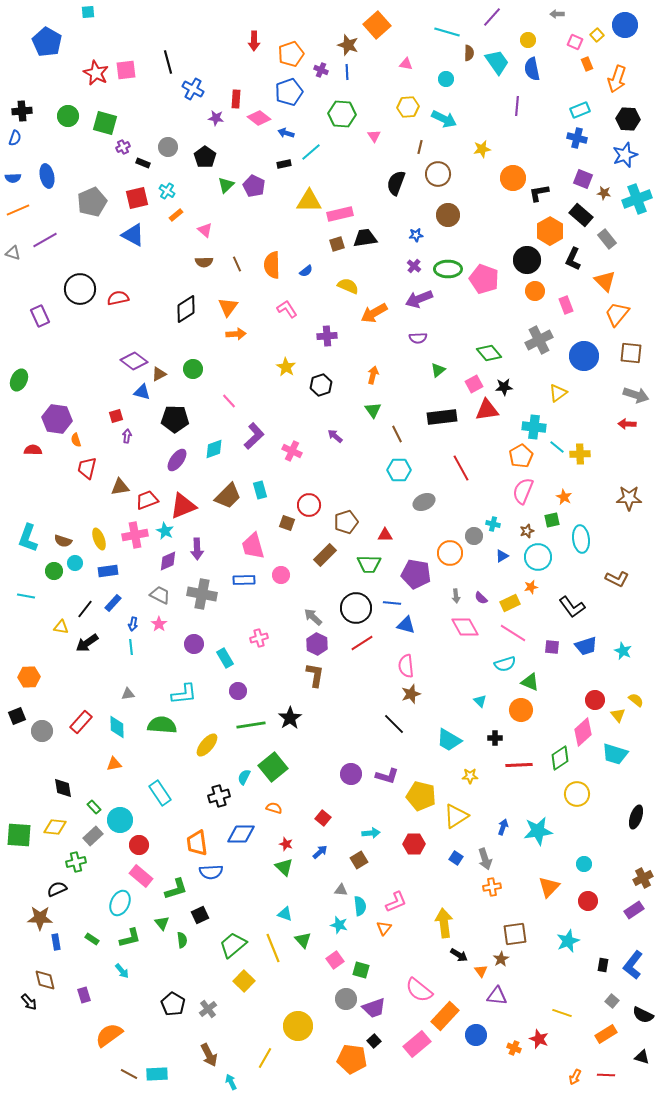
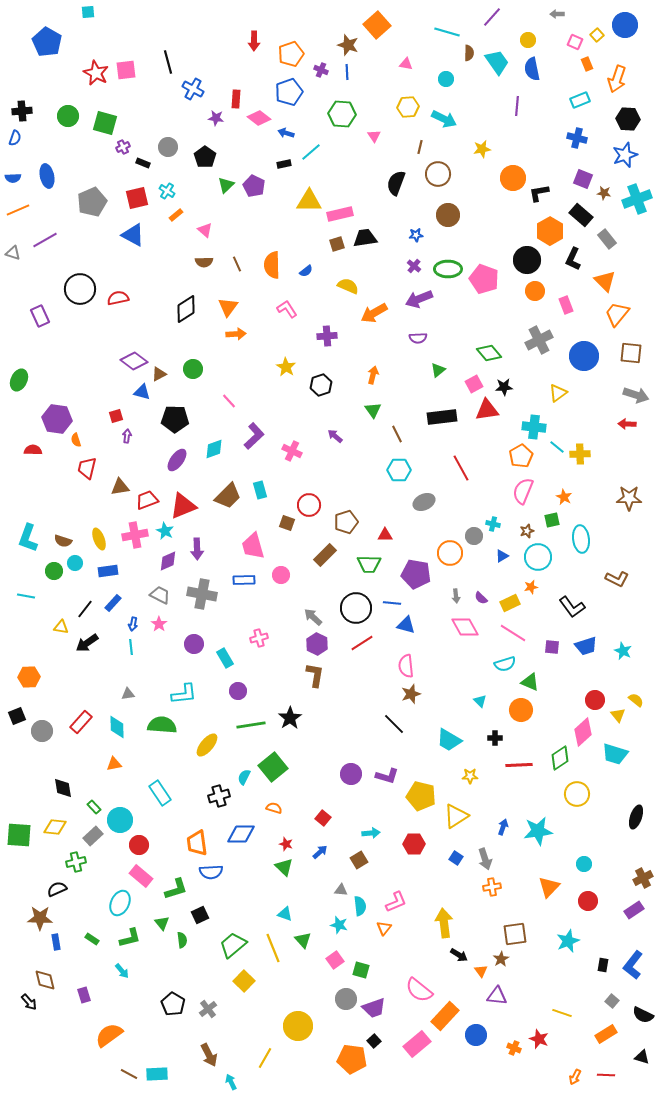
cyan rectangle at (580, 110): moved 10 px up
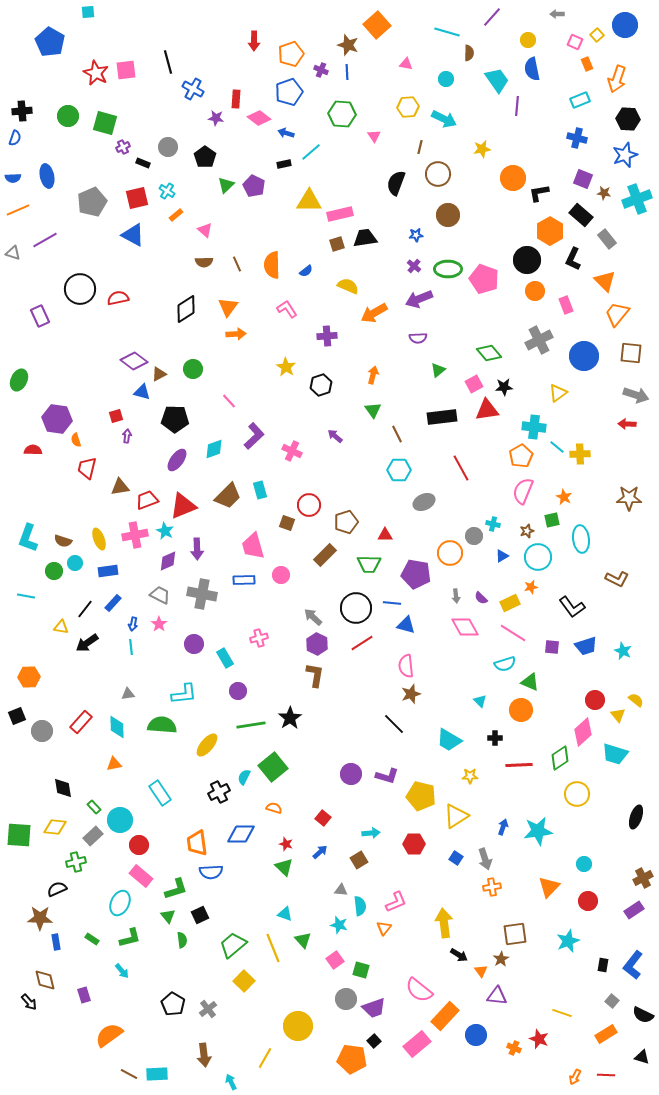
blue pentagon at (47, 42): moved 3 px right
cyan trapezoid at (497, 62): moved 18 px down
black cross at (219, 796): moved 4 px up; rotated 10 degrees counterclockwise
green triangle at (162, 923): moved 6 px right, 7 px up
brown arrow at (209, 1055): moved 5 px left; rotated 20 degrees clockwise
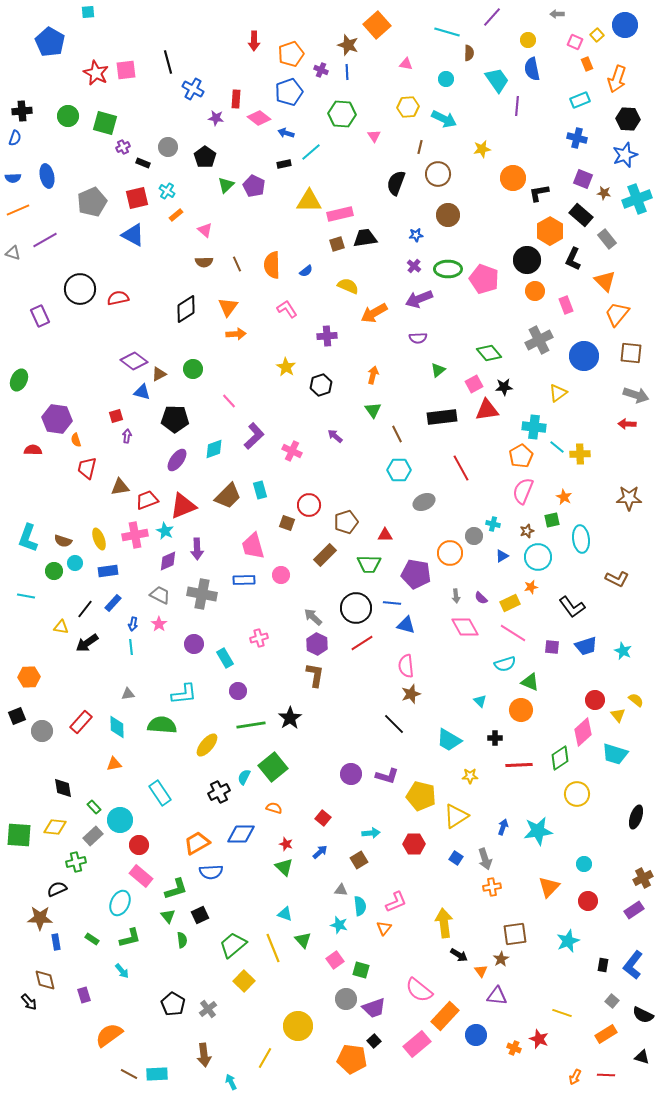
orange trapezoid at (197, 843): rotated 68 degrees clockwise
